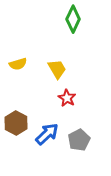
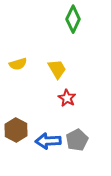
brown hexagon: moved 7 px down
blue arrow: moved 1 px right, 7 px down; rotated 140 degrees counterclockwise
gray pentagon: moved 2 px left
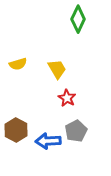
green diamond: moved 5 px right
gray pentagon: moved 1 px left, 9 px up
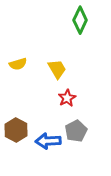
green diamond: moved 2 px right, 1 px down
red star: rotated 12 degrees clockwise
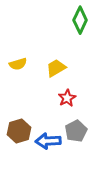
yellow trapezoid: moved 1 px left, 1 px up; rotated 90 degrees counterclockwise
brown hexagon: moved 3 px right, 1 px down; rotated 15 degrees clockwise
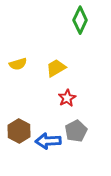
brown hexagon: rotated 15 degrees counterclockwise
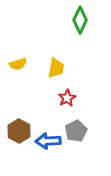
yellow trapezoid: rotated 130 degrees clockwise
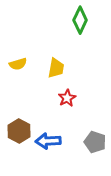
gray pentagon: moved 19 px right, 11 px down; rotated 25 degrees counterclockwise
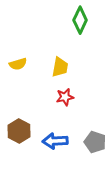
yellow trapezoid: moved 4 px right, 1 px up
red star: moved 2 px left, 1 px up; rotated 18 degrees clockwise
blue arrow: moved 7 px right
